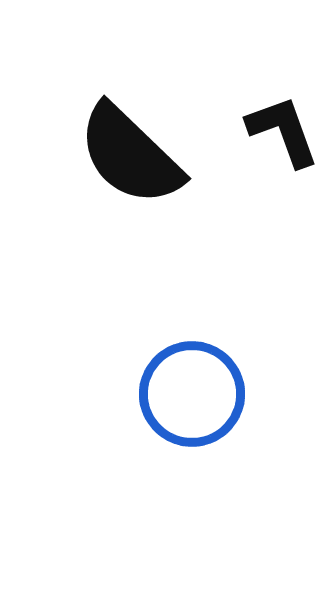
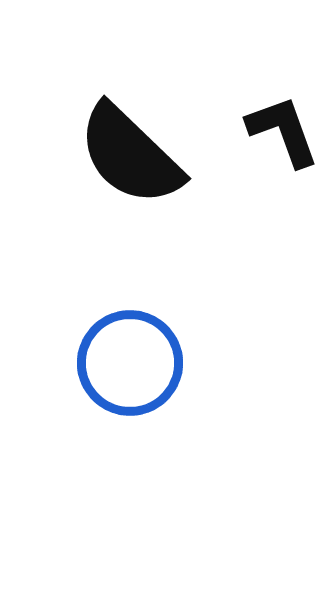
blue circle: moved 62 px left, 31 px up
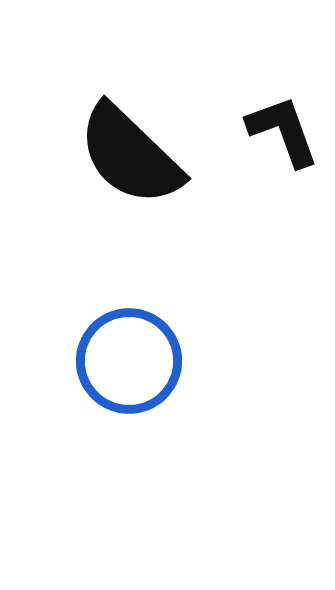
blue circle: moved 1 px left, 2 px up
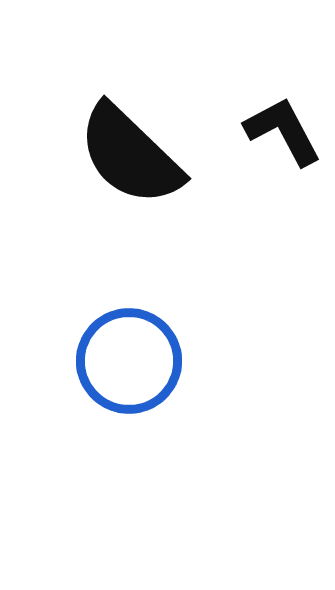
black L-shape: rotated 8 degrees counterclockwise
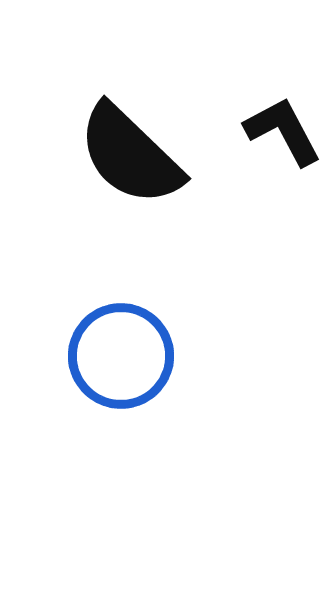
blue circle: moved 8 px left, 5 px up
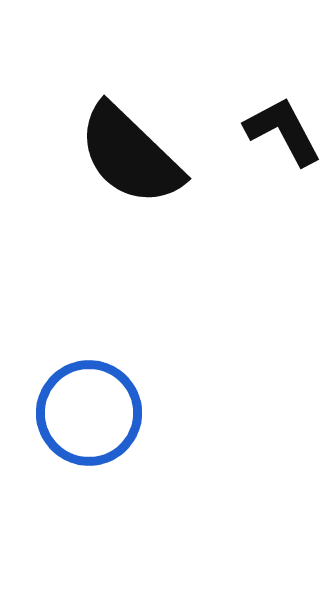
blue circle: moved 32 px left, 57 px down
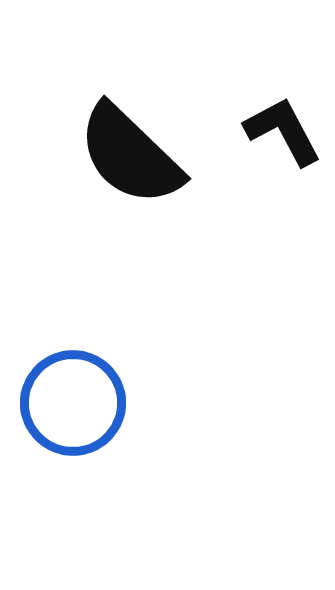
blue circle: moved 16 px left, 10 px up
